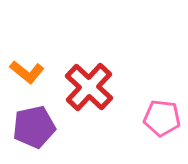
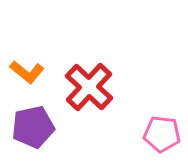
pink pentagon: moved 16 px down
purple pentagon: moved 1 px left
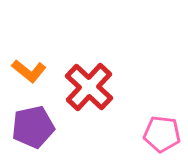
orange L-shape: moved 2 px right, 1 px up
